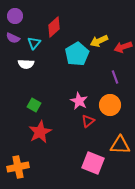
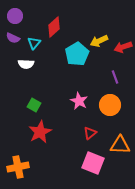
red triangle: moved 2 px right, 12 px down
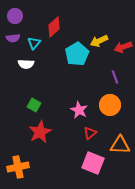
purple semicircle: rotated 32 degrees counterclockwise
pink star: moved 9 px down
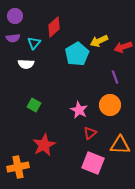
red star: moved 4 px right, 13 px down
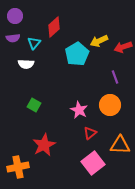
pink square: rotated 30 degrees clockwise
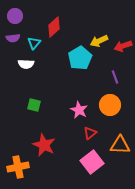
red arrow: moved 1 px up
cyan pentagon: moved 3 px right, 4 px down
green square: rotated 16 degrees counterclockwise
red star: rotated 20 degrees counterclockwise
pink square: moved 1 px left, 1 px up
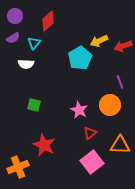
red diamond: moved 6 px left, 6 px up
purple semicircle: rotated 24 degrees counterclockwise
purple line: moved 5 px right, 5 px down
orange cross: rotated 10 degrees counterclockwise
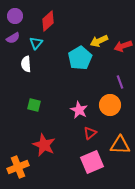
cyan triangle: moved 2 px right
white semicircle: rotated 84 degrees clockwise
pink square: rotated 15 degrees clockwise
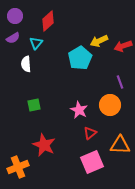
green square: rotated 24 degrees counterclockwise
